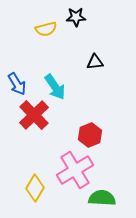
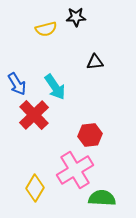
red hexagon: rotated 15 degrees clockwise
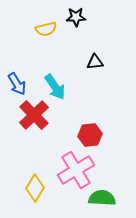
pink cross: moved 1 px right
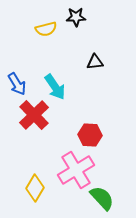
red hexagon: rotated 10 degrees clockwise
green semicircle: rotated 44 degrees clockwise
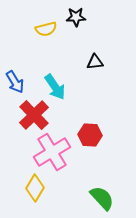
blue arrow: moved 2 px left, 2 px up
pink cross: moved 24 px left, 18 px up
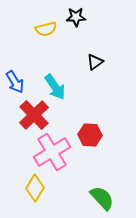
black triangle: rotated 30 degrees counterclockwise
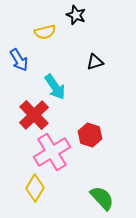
black star: moved 2 px up; rotated 24 degrees clockwise
yellow semicircle: moved 1 px left, 3 px down
black triangle: rotated 18 degrees clockwise
blue arrow: moved 4 px right, 22 px up
red hexagon: rotated 15 degrees clockwise
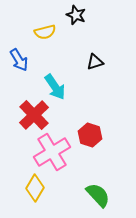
green semicircle: moved 4 px left, 3 px up
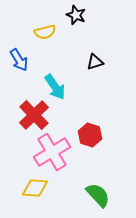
yellow diamond: rotated 64 degrees clockwise
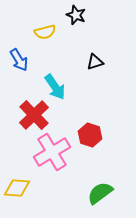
yellow diamond: moved 18 px left
green semicircle: moved 2 px right, 2 px up; rotated 84 degrees counterclockwise
